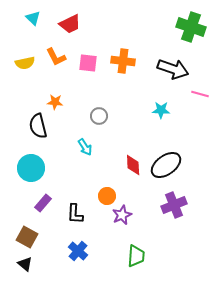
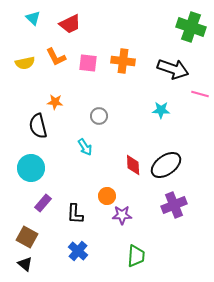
purple star: rotated 24 degrees clockwise
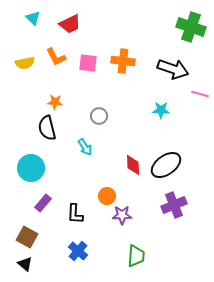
black semicircle: moved 9 px right, 2 px down
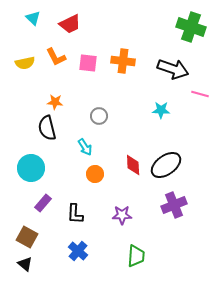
orange circle: moved 12 px left, 22 px up
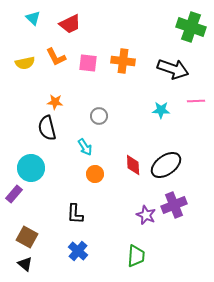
pink line: moved 4 px left, 7 px down; rotated 18 degrees counterclockwise
purple rectangle: moved 29 px left, 9 px up
purple star: moved 24 px right; rotated 24 degrees clockwise
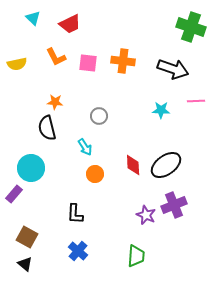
yellow semicircle: moved 8 px left, 1 px down
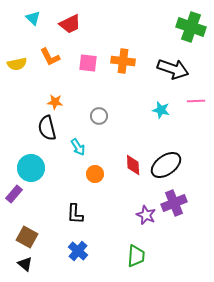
orange L-shape: moved 6 px left
cyan star: rotated 12 degrees clockwise
cyan arrow: moved 7 px left
purple cross: moved 2 px up
